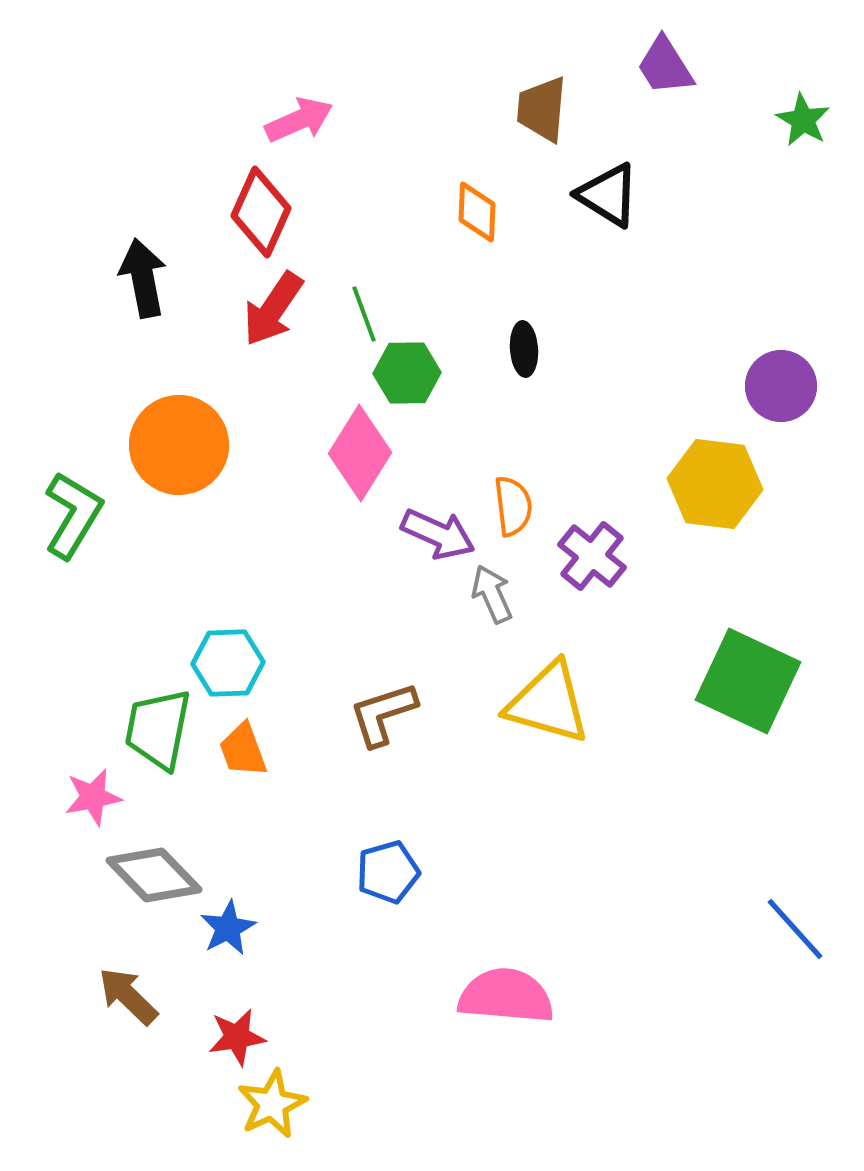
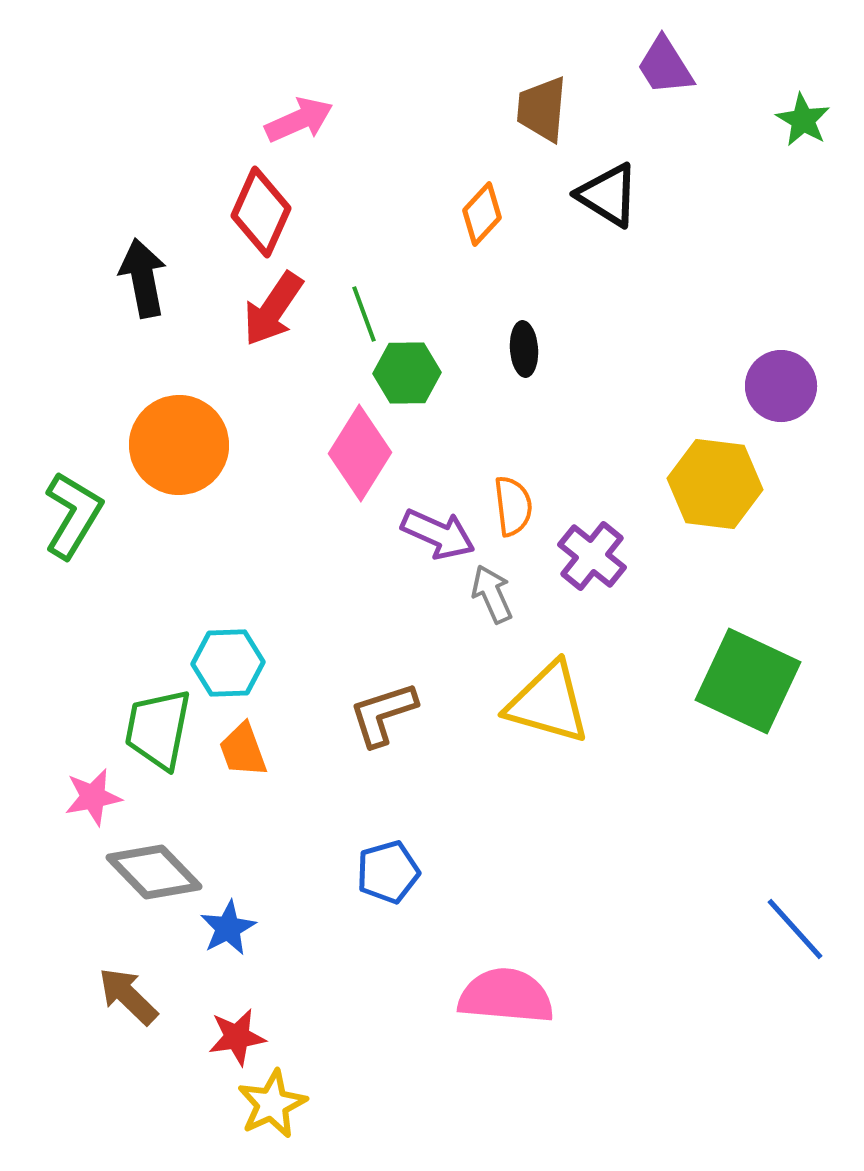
orange diamond: moved 5 px right, 2 px down; rotated 40 degrees clockwise
gray diamond: moved 3 px up
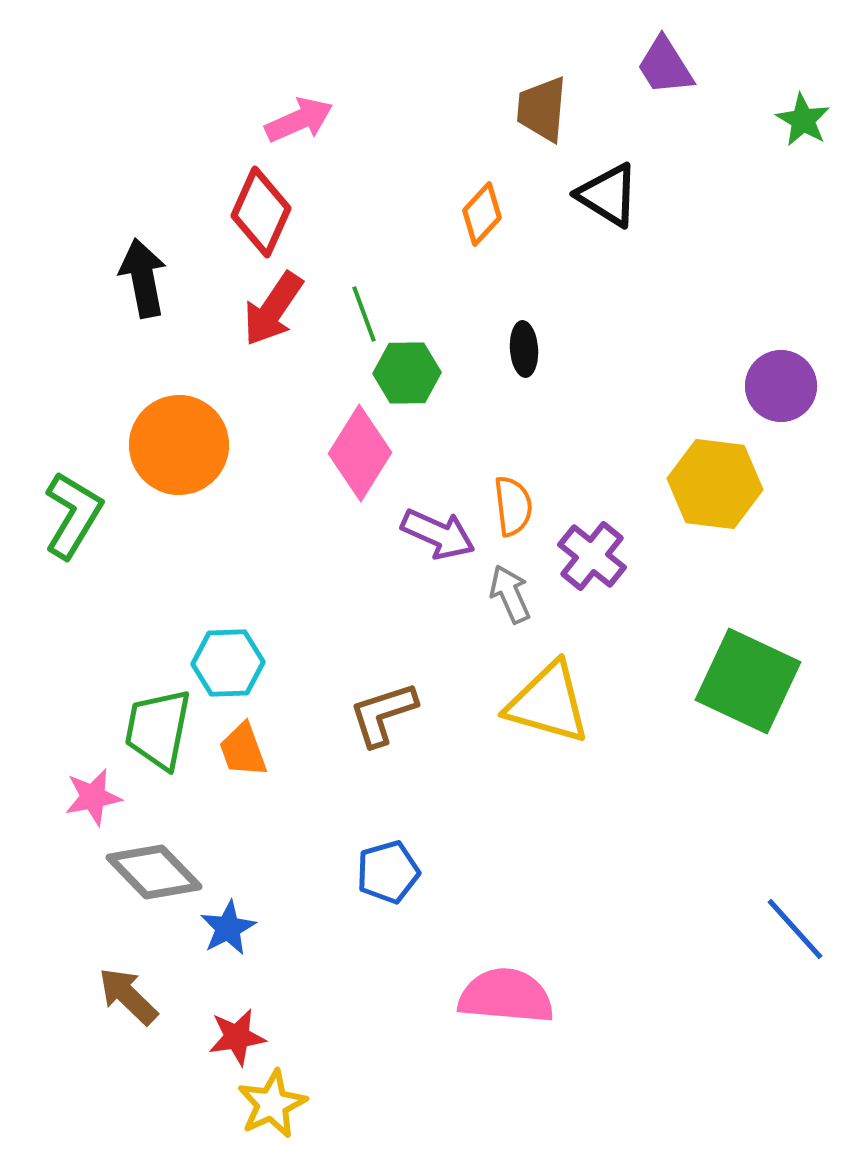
gray arrow: moved 18 px right
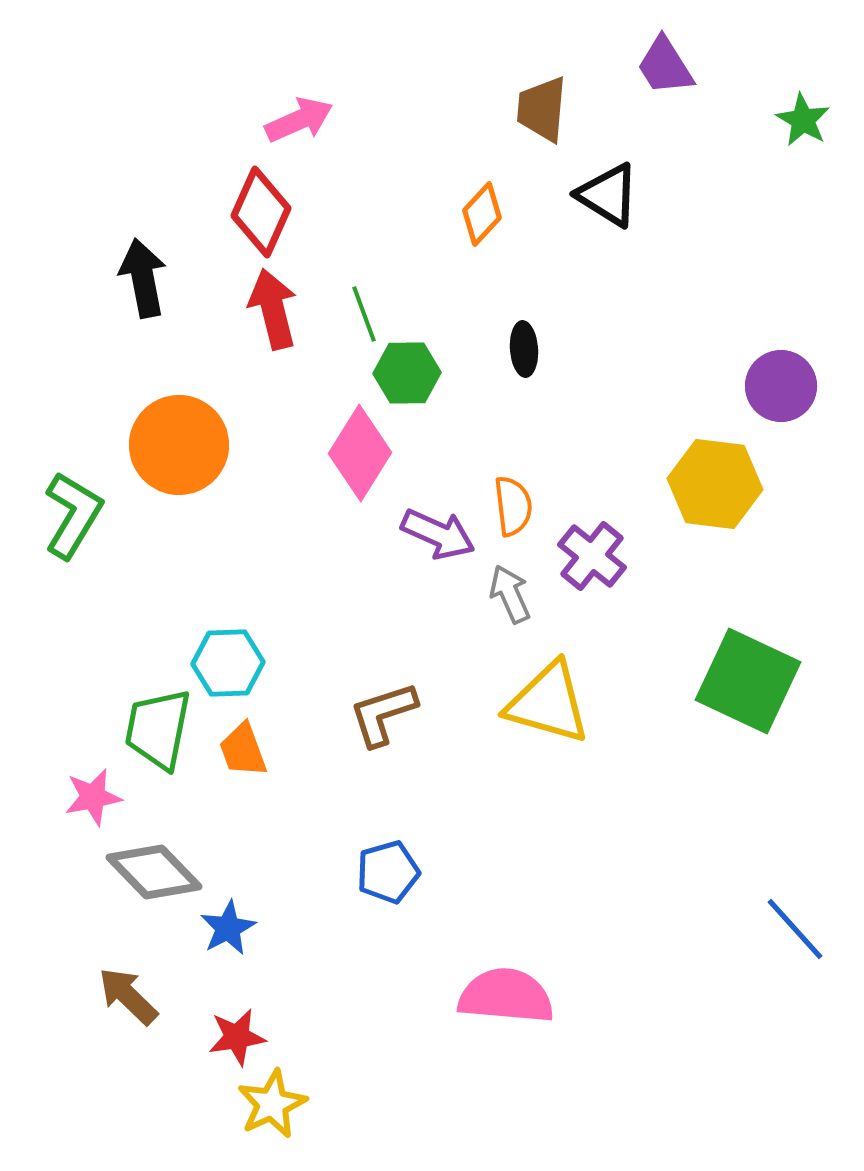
red arrow: rotated 132 degrees clockwise
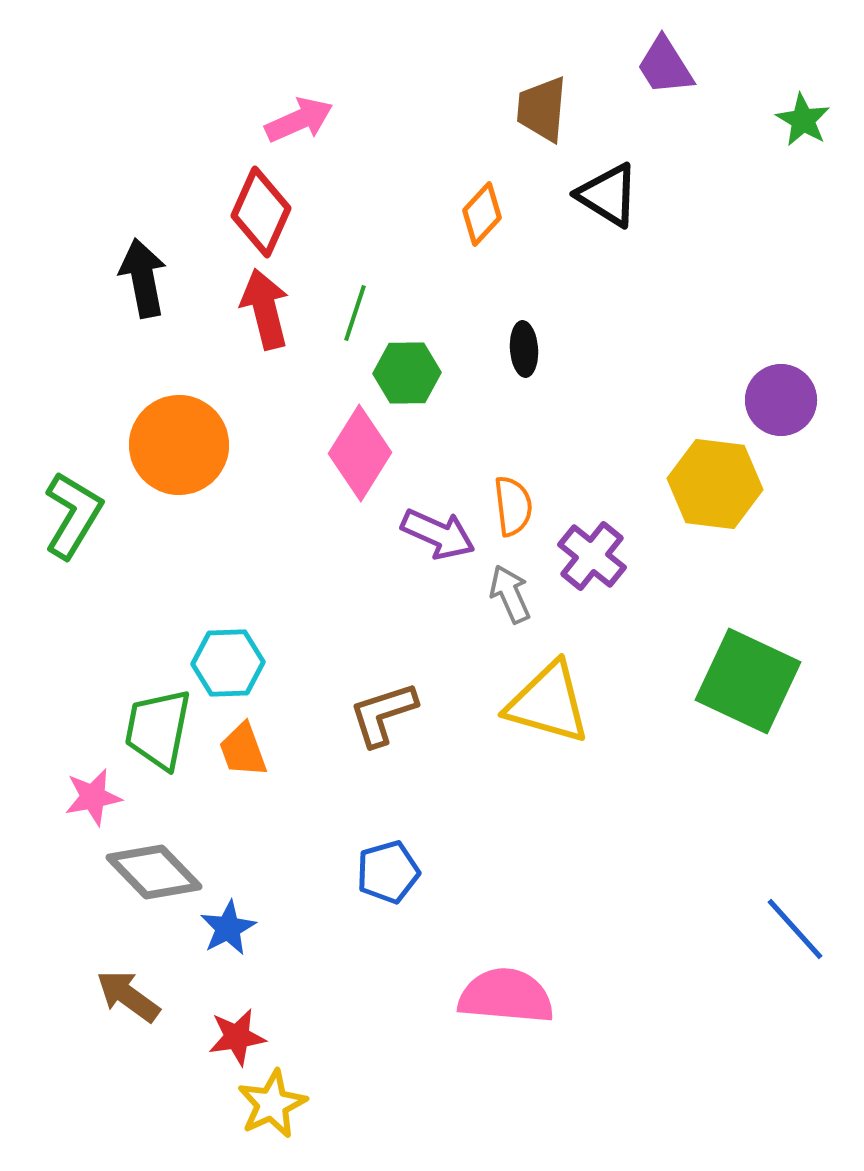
red arrow: moved 8 px left
green line: moved 9 px left, 1 px up; rotated 38 degrees clockwise
purple circle: moved 14 px down
brown arrow: rotated 8 degrees counterclockwise
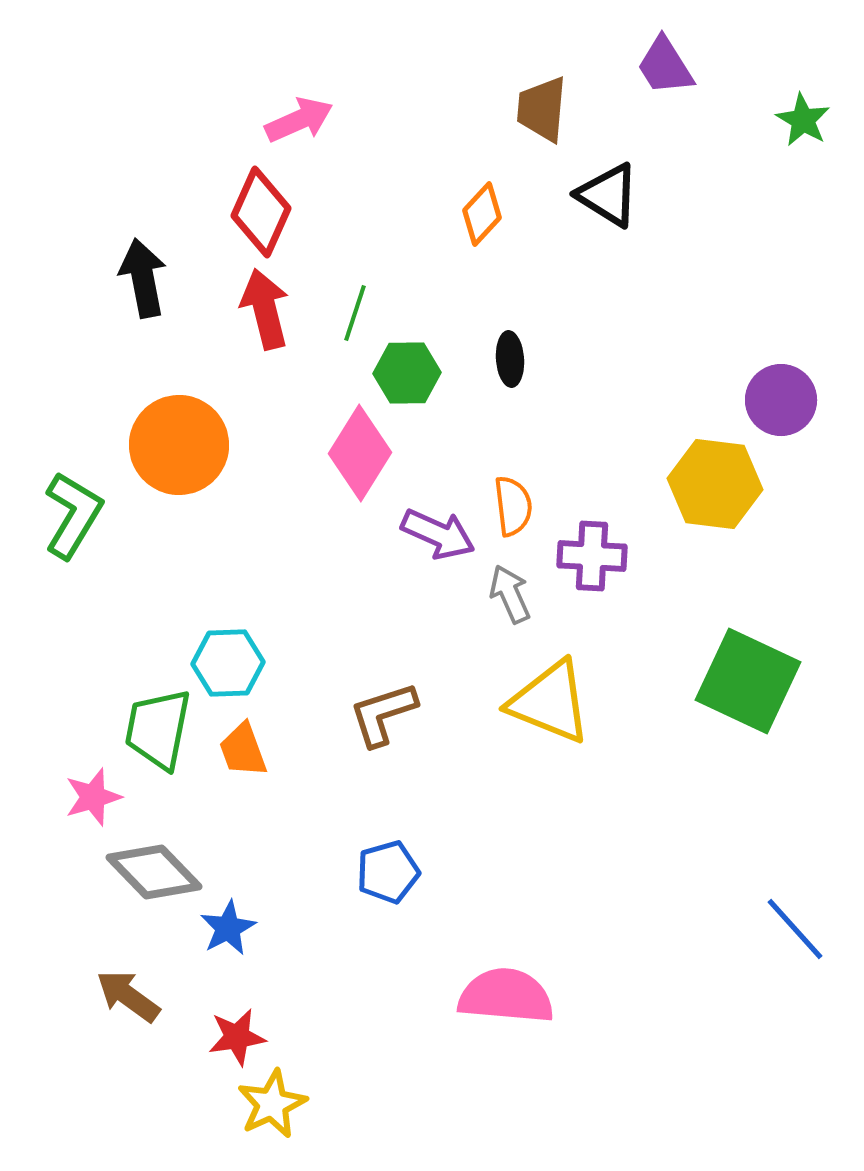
black ellipse: moved 14 px left, 10 px down
purple cross: rotated 36 degrees counterclockwise
yellow triangle: moved 2 px right, 1 px up; rotated 6 degrees clockwise
pink star: rotated 6 degrees counterclockwise
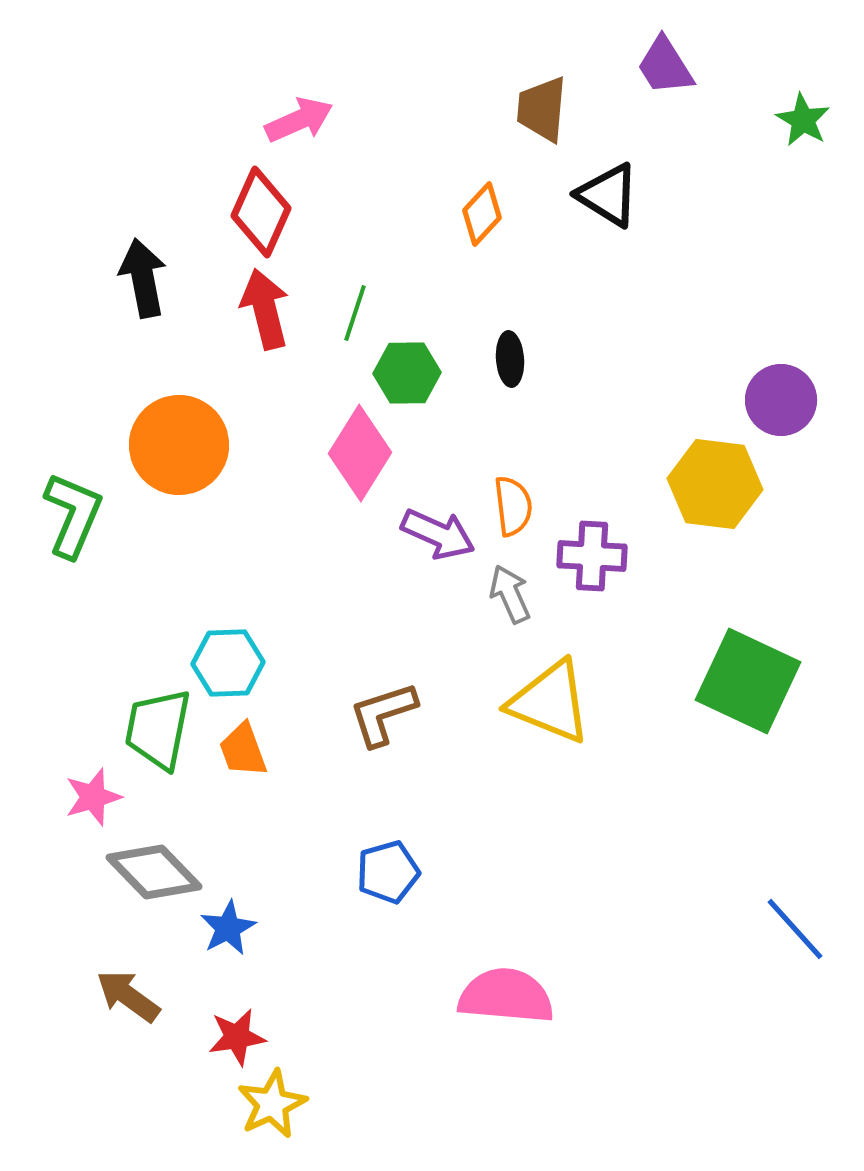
green L-shape: rotated 8 degrees counterclockwise
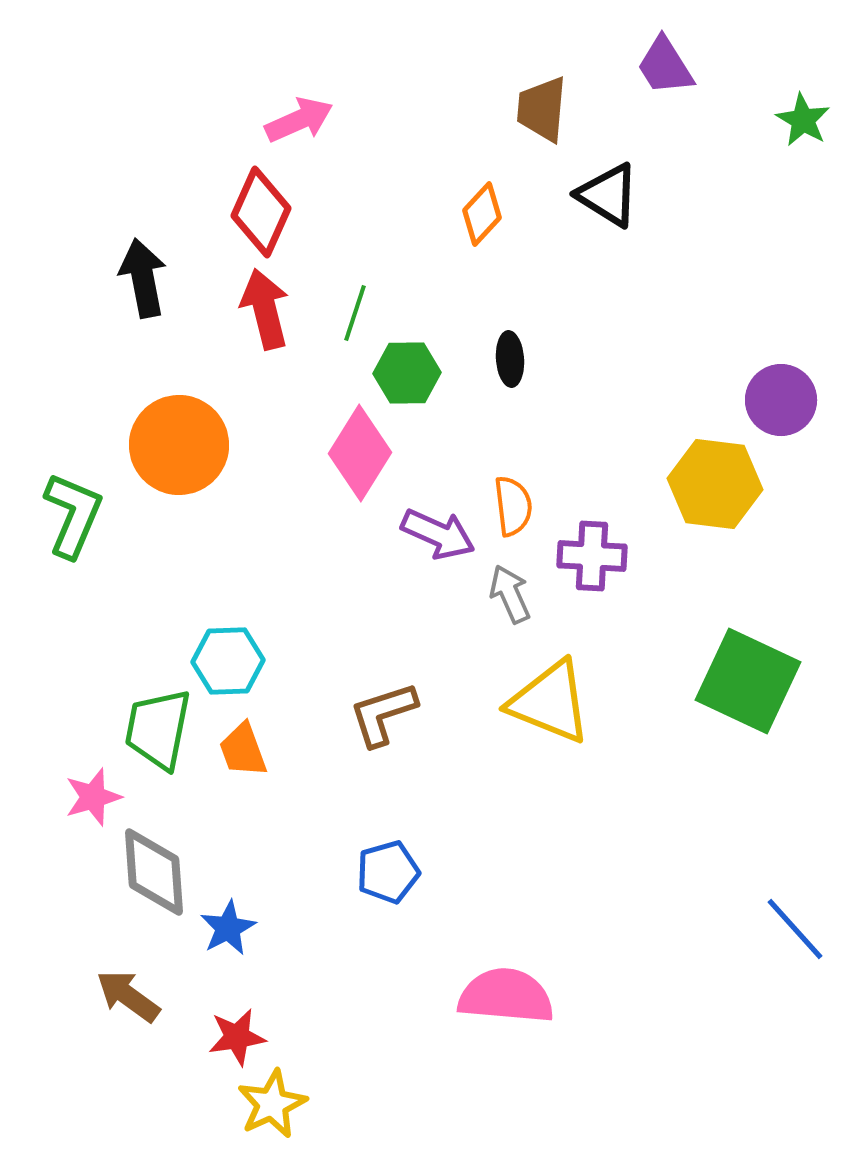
cyan hexagon: moved 2 px up
gray diamond: rotated 40 degrees clockwise
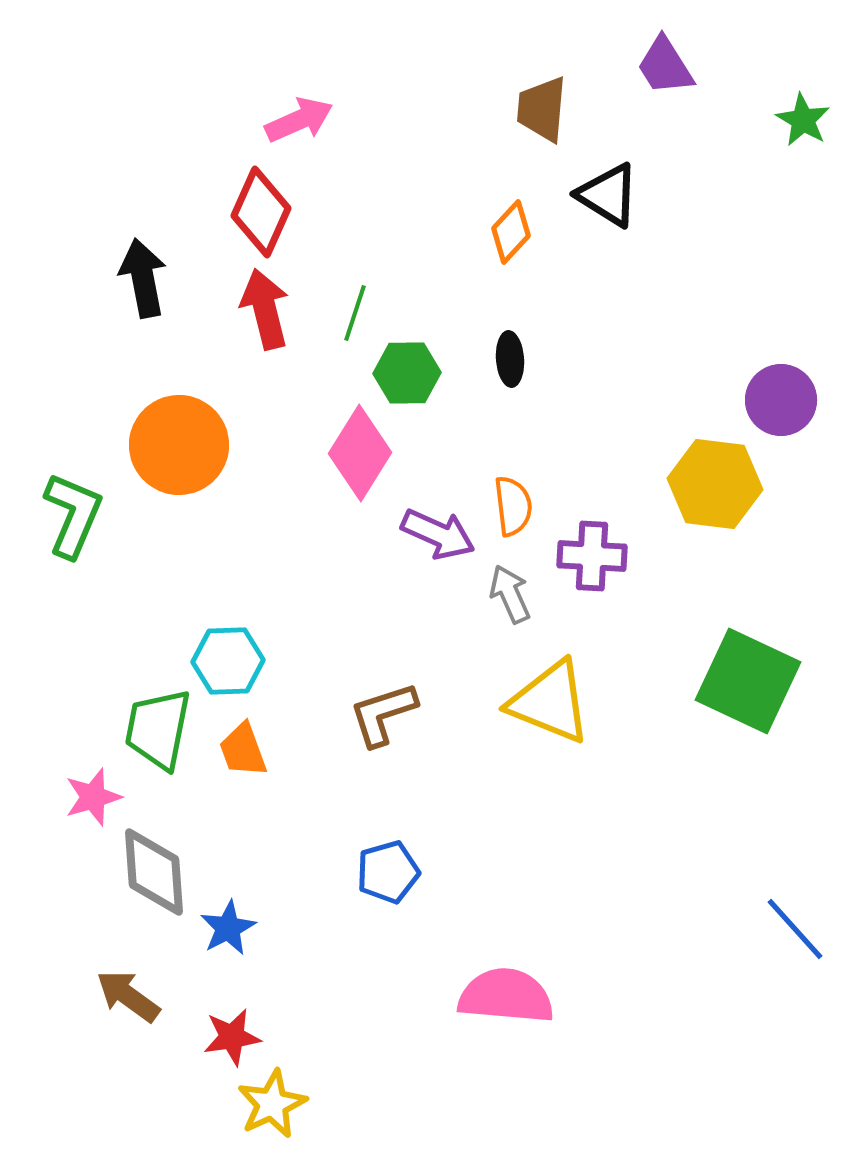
orange diamond: moved 29 px right, 18 px down
red star: moved 5 px left
